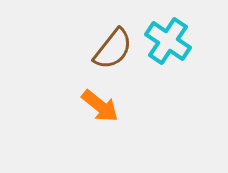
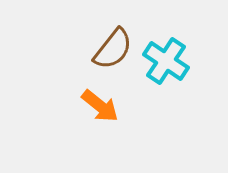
cyan cross: moved 2 px left, 20 px down
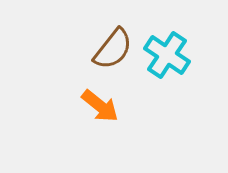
cyan cross: moved 1 px right, 6 px up
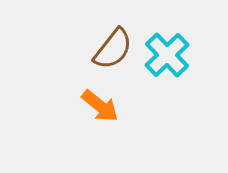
cyan cross: rotated 12 degrees clockwise
